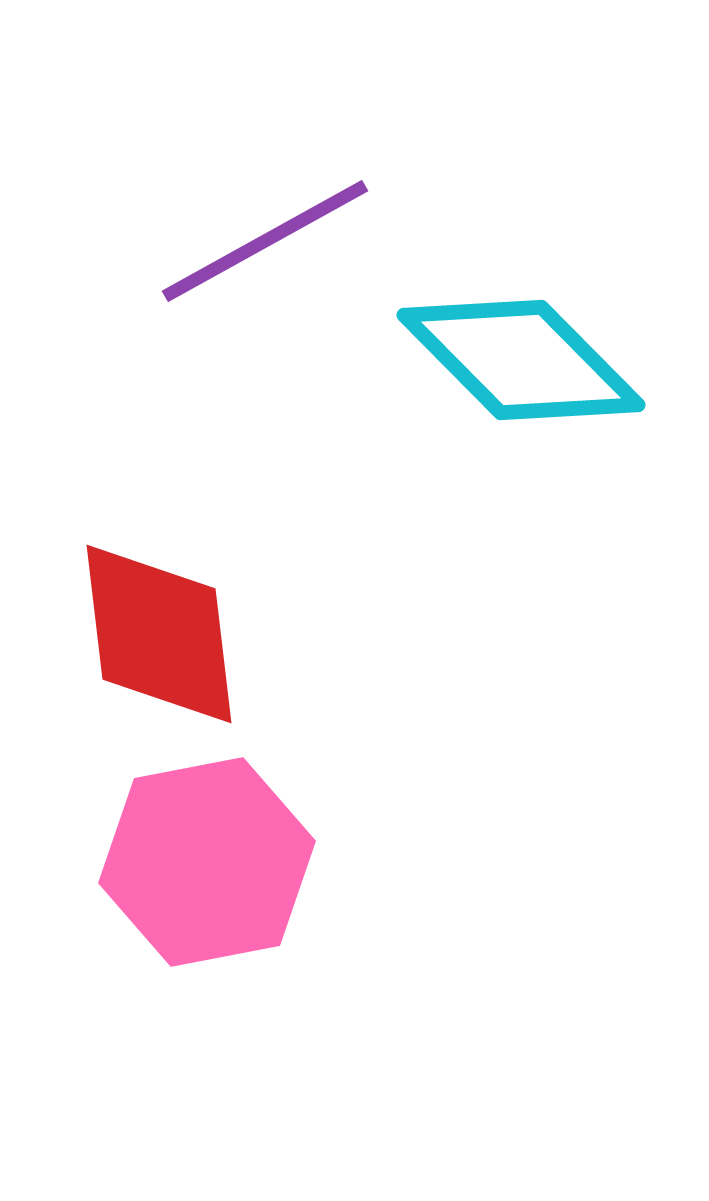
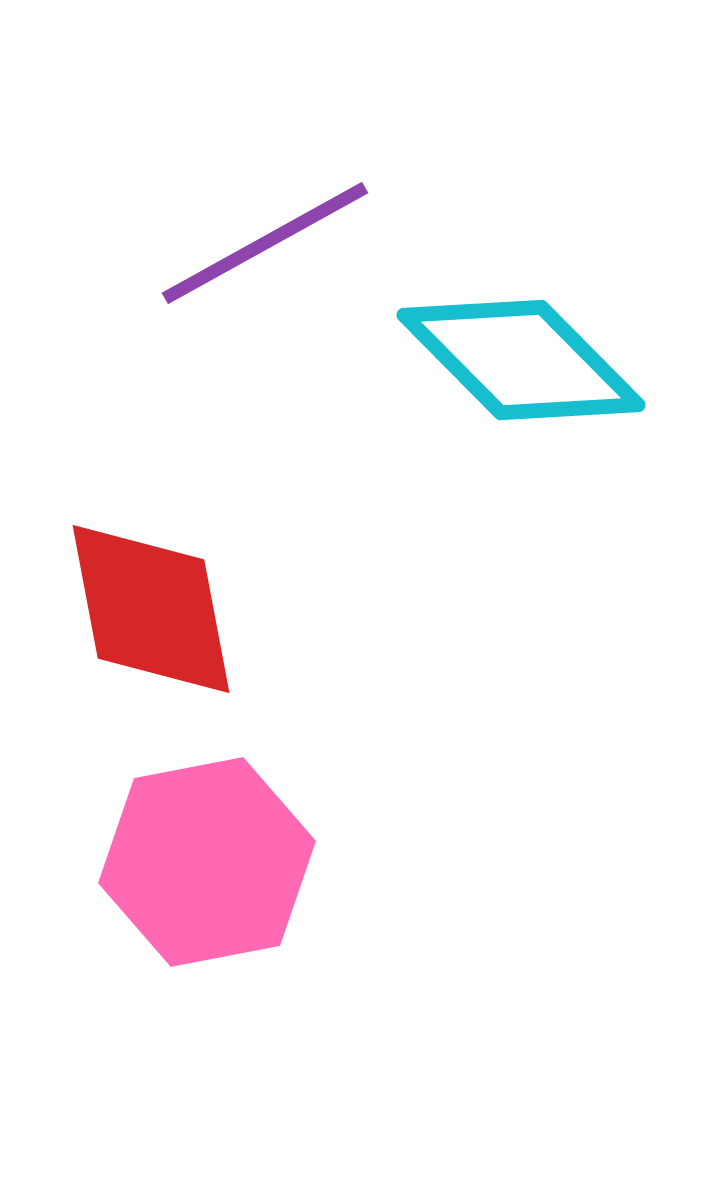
purple line: moved 2 px down
red diamond: moved 8 px left, 25 px up; rotated 4 degrees counterclockwise
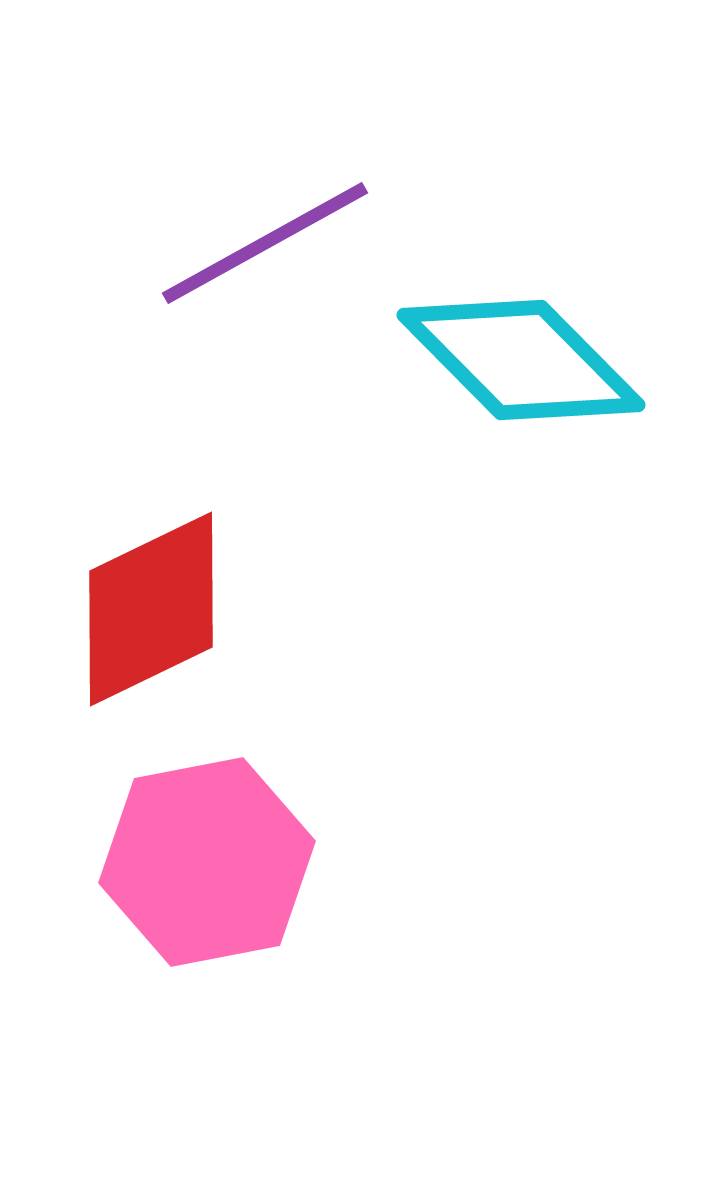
red diamond: rotated 75 degrees clockwise
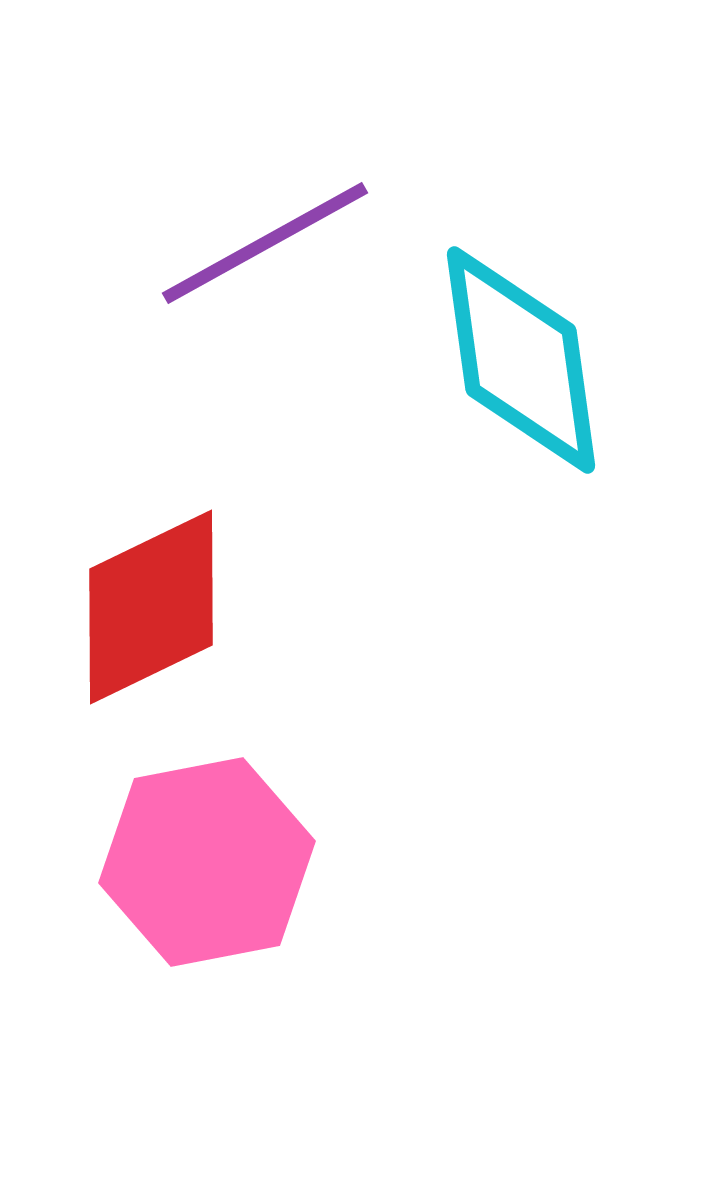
cyan diamond: rotated 37 degrees clockwise
red diamond: moved 2 px up
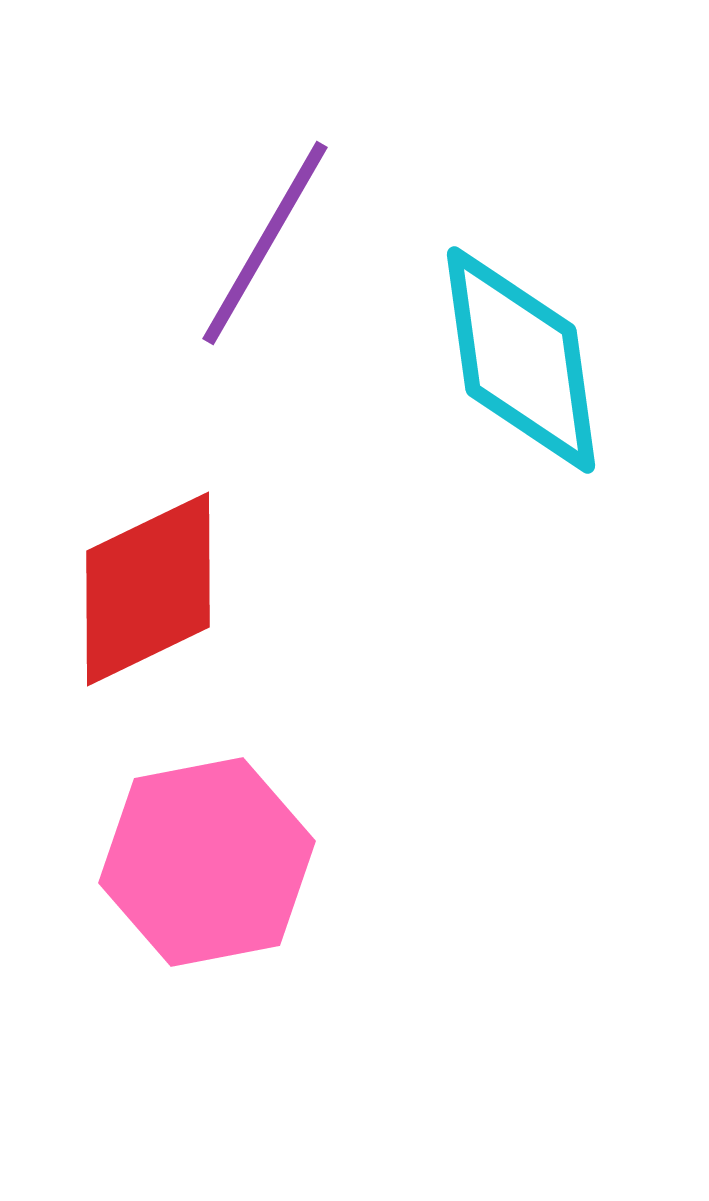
purple line: rotated 31 degrees counterclockwise
red diamond: moved 3 px left, 18 px up
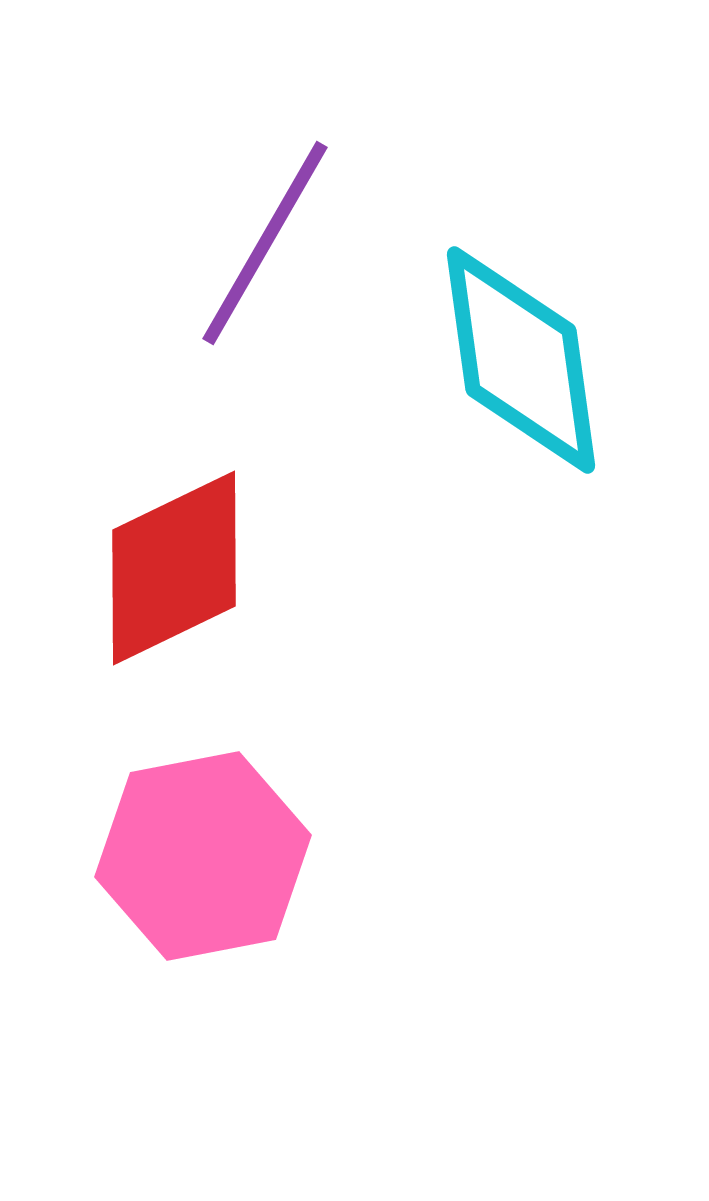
red diamond: moved 26 px right, 21 px up
pink hexagon: moved 4 px left, 6 px up
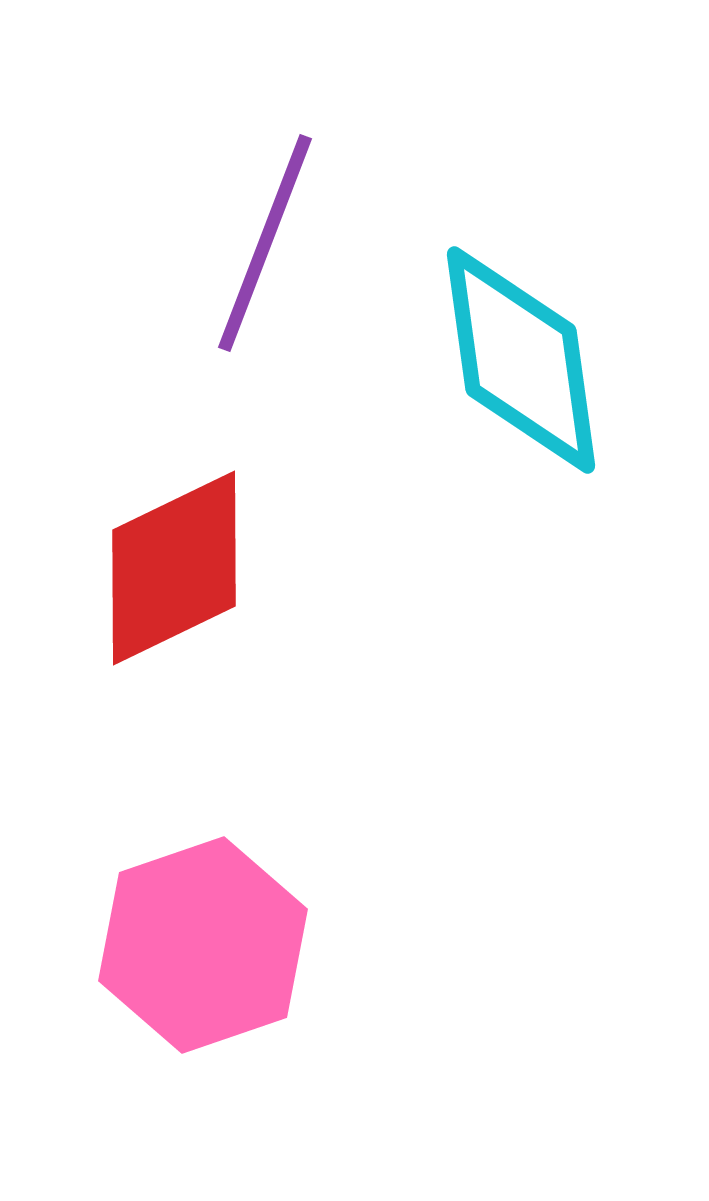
purple line: rotated 9 degrees counterclockwise
pink hexagon: moved 89 px down; rotated 8 degrees counterclockwise
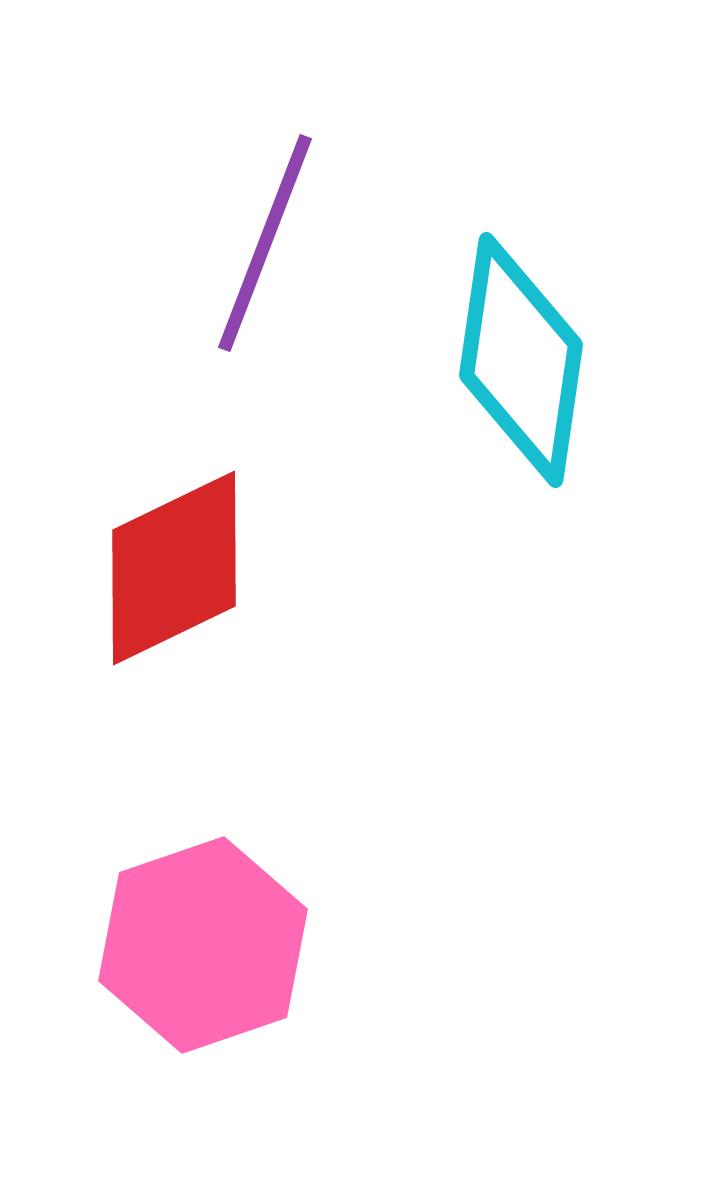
cyan diamond: rotated 16 degrees clockwise
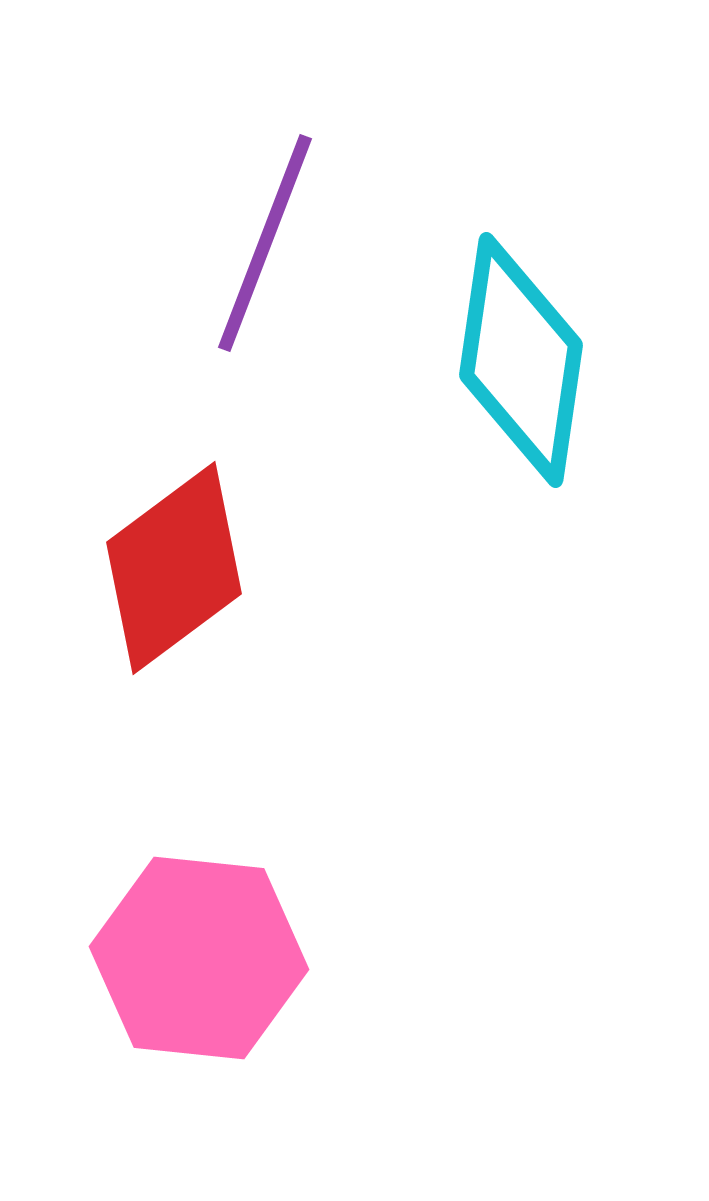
red diamond: rotated 11 degrees counterclockwise
pink hexagon: moved 4 px left, 13 px down; rotated 25 degrees clockwise
